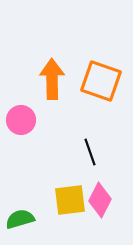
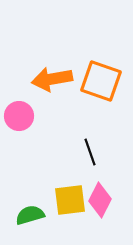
orange arrow: rotated 99 degrees counterclockwise
pink circle: moved 2 px left, 4 px up
green semicircle: moved 10 px right, 4 px up
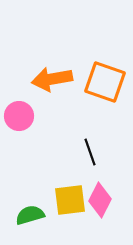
orange square: moved 4 px right, 1 px down
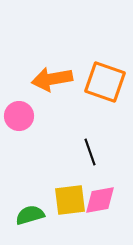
pink diamond: rotated 52 degrees clockwise
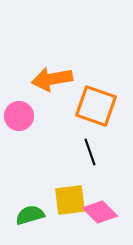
orange square: moved 9 px left, 24 px down
pink diamond: moved 12 px down; rotated 56 degrees clockwise
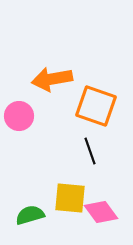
black line: moved 1 px up
yellow square: moved 2 px up; rotated 12 degrees clockwise
pink diamond: moved 1 px right; rotated 8 degrees clockwise
